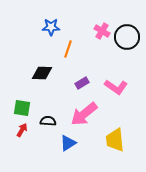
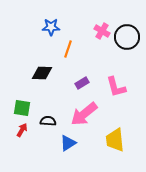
pink L-shape: rotated 40 degrees clockwise
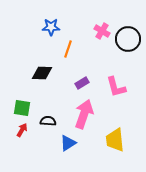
black circle: moved 1 px right, 2 px down
pink arrow: rotated 148 degrees clockwise
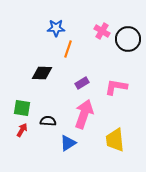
blue star: moved 5 px right, 1 px down
pink L-shape: rotated 115 degrees clockwise
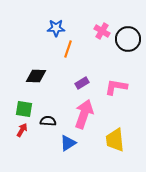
black diamond: moved 6 px left, 3 px down
green square: moved 2 px right, 1 px down
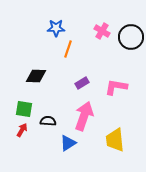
black circle: moved 3 px right, 2 px up
pink arrow: moved 2 px down
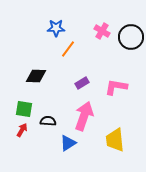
orange line: rotated 18 degrees clockwise
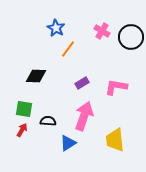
blue star: rotated 30 degrees clockwise
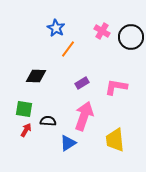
red arrow: moved 4 px right
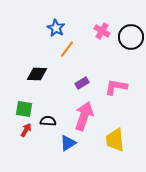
orange line: moved 1 px left
black diamond: moved 1 px right, 2 px up
